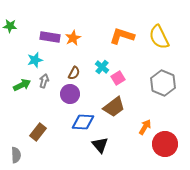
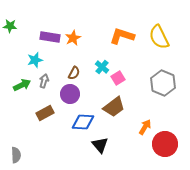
brown rectangle: moved 7 px right, 19 px up; rotated 24 degrees clockwise
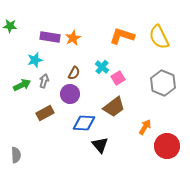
blue diamond: moved 1 px right, 1 px down
red circle: moved 2 px right, 2 px down
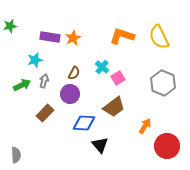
green star: rotated 16 degrees counterclockwise
brown rectangle: rotated 18 degrees counterclockwise
orange arrow: moved 1 px up
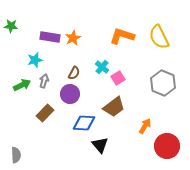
green star: moved 1 px right; rotated 16 degrees clockwise
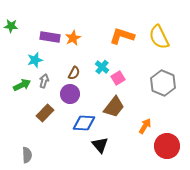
brown trapezoid: rotated 15 degrees counterclockwise
gray semicircle: moved 11 px right
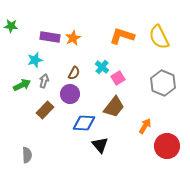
brown rectangle: moved 3 px up
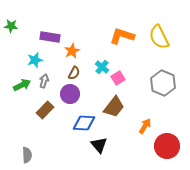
orange star: moved 1 px left, 13 px down
black triangle: moved 1 px left
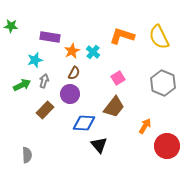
cyan cross: moved 9 px left, 15 px up
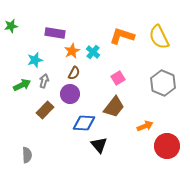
green star: rotated 16 degrees counterclockwise
purple rectangle: moved 5 px right, 4 px up
orange arrow: rotated 35 degrees clockwise
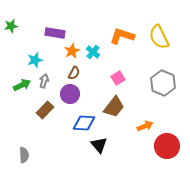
gray semicircle: moved 3 px left
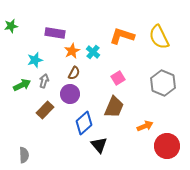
brown trapezoid: rotated 15 degrees counterclockwise
blue diamond: rotated 45 degrees counterclockwise
